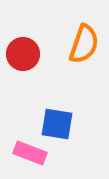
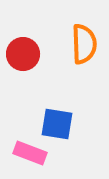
orange semicircle: rotated 21 degrees counterclockwise
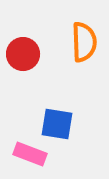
orange semicircle: moved 2 px up
pink rectangle: moved 1 px down
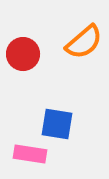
orange semicircle: rotated 51 degrees clockwise
pink rectangle: rotated 12 degrees counterclockwise
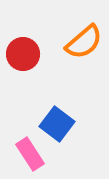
blue square: rotated 28 degrees clockwise
pink rectangle: rotated 48 degrees clockwise
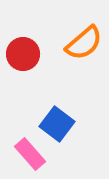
orange semicircle: moved 1 px down
pink rectangle: rotated 8 degrees counterclockwise
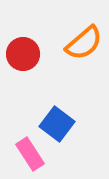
pink rectangle: rotated 8 degrees clockwise
